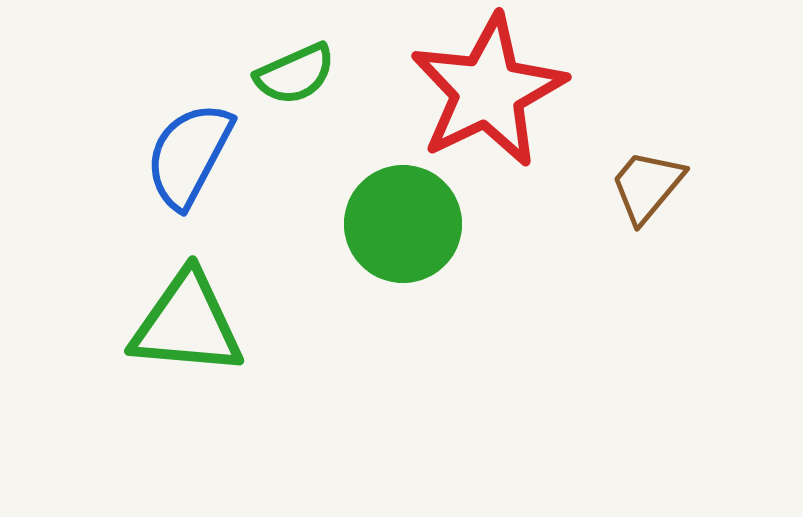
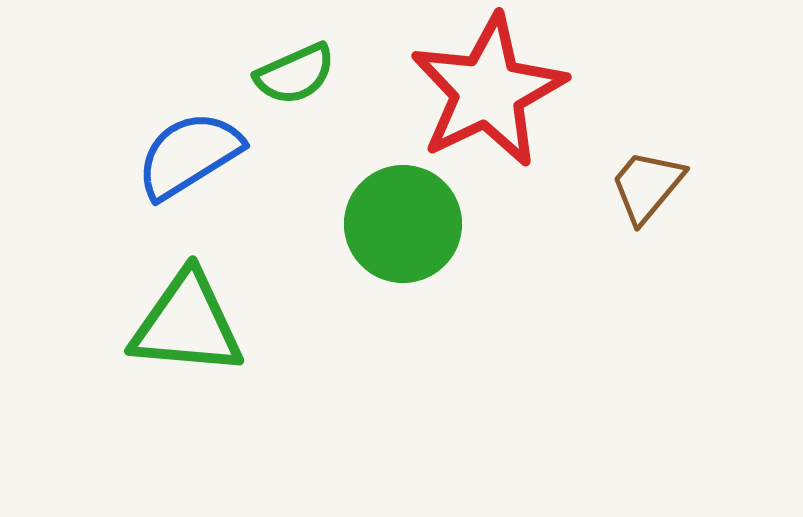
blue semicircle: rotated 30 degrees clockwise
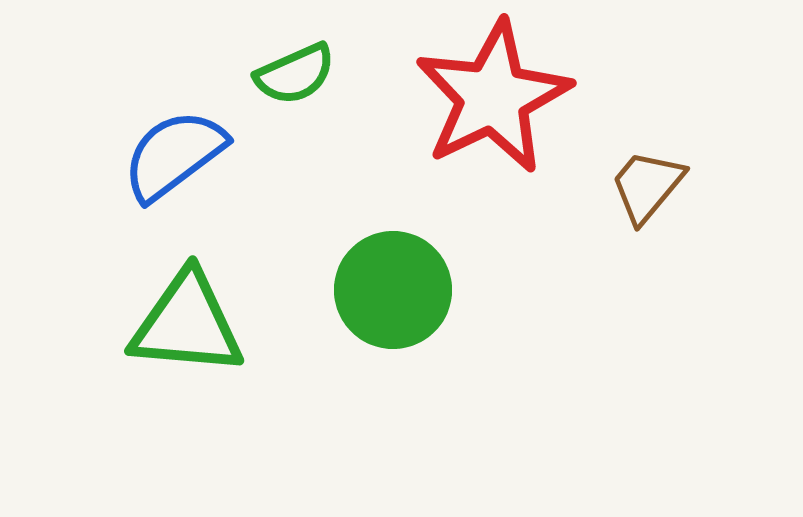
red star: moved 5 px right, 6 px down
blue semicircle: moved 15 px left; rotated 5 degrees counterclockwise
green circle: moved 10 px left, 66 px down
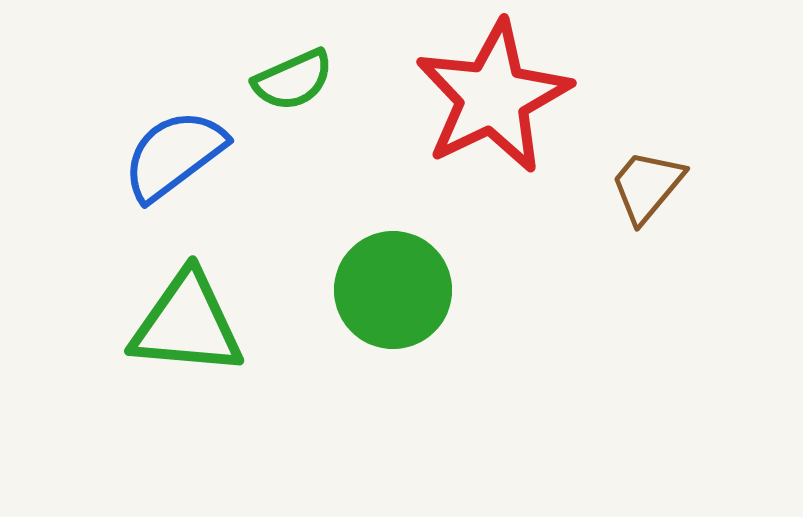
green semicircle: moved 2 px left, 6 px down
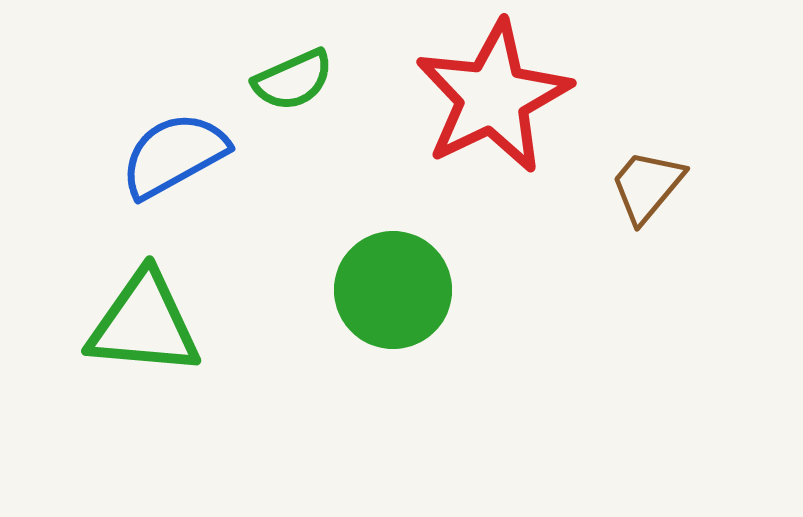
blue semicircle: rotated 8 degrees clockwise
green triangle: moved 43 px left
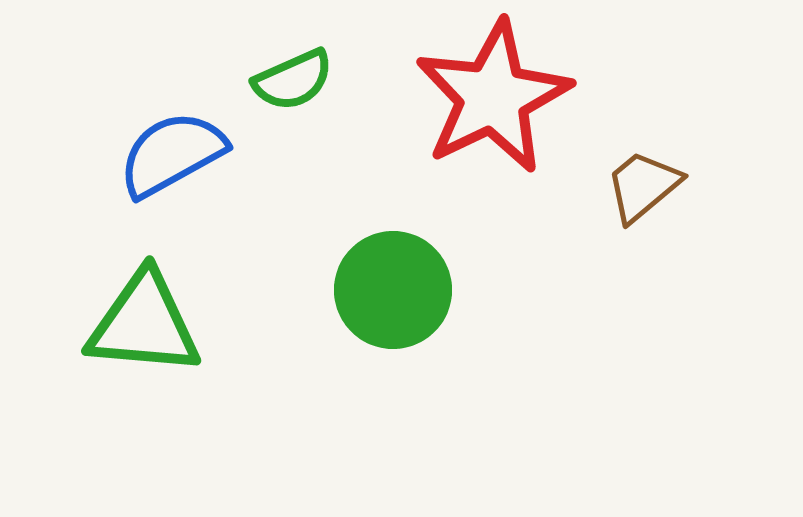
blue semicircle: moved 2 px left, 1 px up
brown trapezoid: moved 4 px left; rotated 10 degrees clockwise
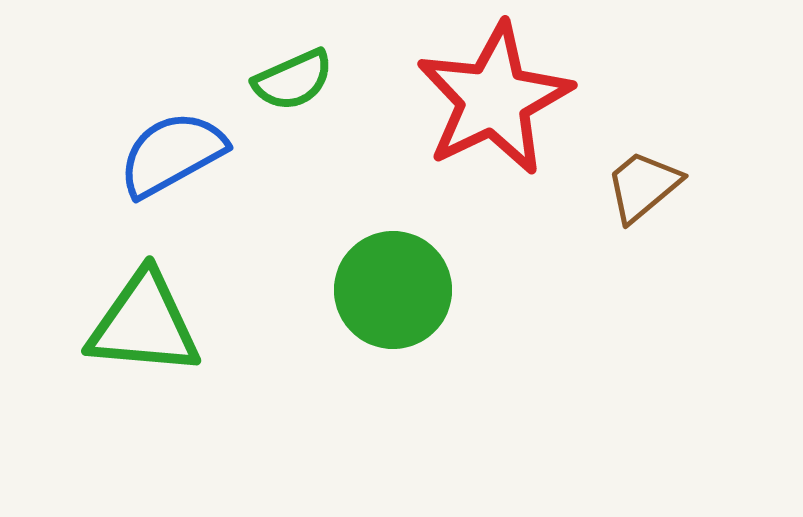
red star: moved 1 px right, 2 px down
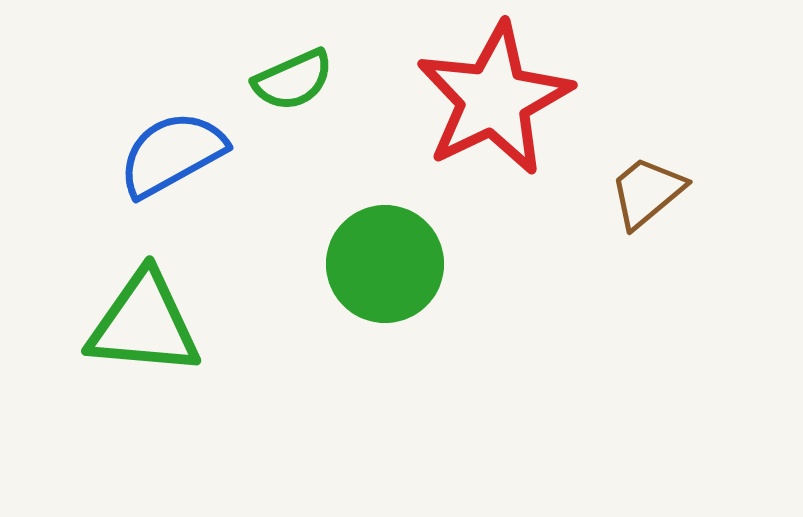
brown trapezoid: moved 4 px right, 6 px down
green circle: moved 8 px left, 26 px up
